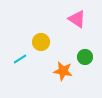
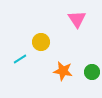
pink triangle: rotated 24 degrees clockwise
green circle: moved 7 px right, 15 px down
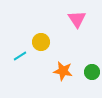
cyan line: moved 3 px up
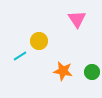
yellow circle: moved 2 px left, 1 px up
